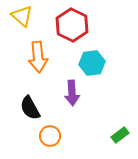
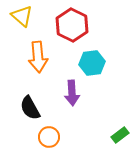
orange circle: moved 1 px left, 1 px down
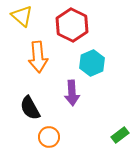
cyan hexagon: rotated 15 degrees counterclockwise
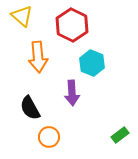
cyan hexagon: rotated 15 degrees counterclockwise
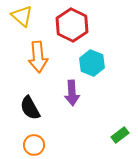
orange circle: moved 15 px left, 8 px down
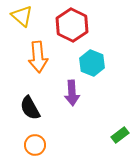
orange circle: moved 1 px right
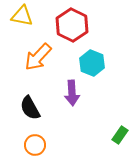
yellow triangle: rotated 30 degrees counterclockwise
orange arrow: rotated 48 degrees clockwise
green rectangle: rotated 18 degrees counterclockwise
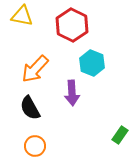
orange arrow: moved 3 px left, 12 px down
orange circle: moved 1 px down
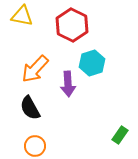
cyan hexagon: rotated 20 degrees clockwise
purple arrow: moved 4 px left, 9 px up
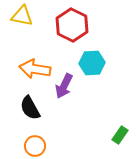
cyan hexagon: rotated 15 degrees clockwise
orange arrow: rotated 56 degrees clockwise
purple arrow: moved 4 px left, 2 px down; rotated 30 degrees clockwise
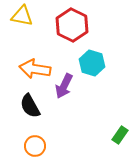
cyan hexagon: rotated 20 degrees clockwise
black semicircle: moved 2 px up
